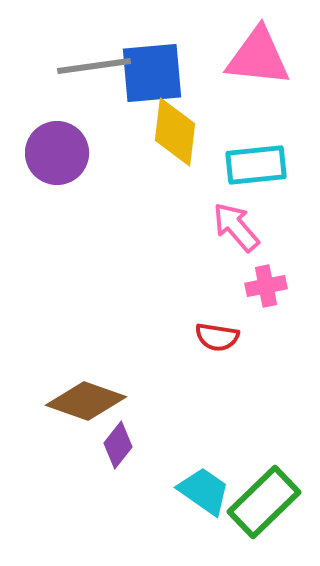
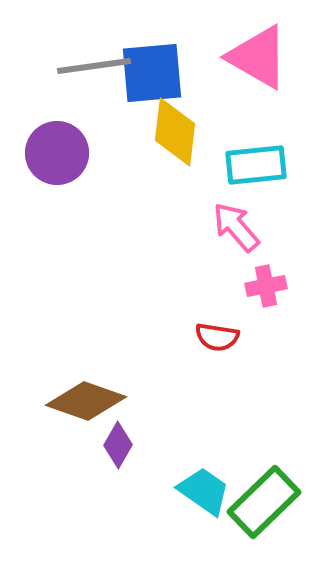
pink triangle: rotated 24 degrees clockwise
purple diamond: rotated 9 degrees counterclockwise
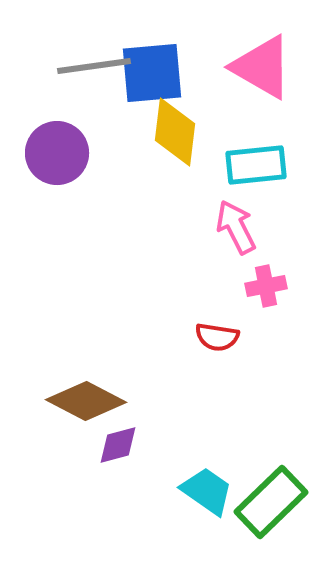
pink triangle: moved 4 px right, 10 px down
pink arrow: rotated 14 degrees clockwise
brown diamond: rotated 8 degrees clockwise
purple diamond: rotated 45 degrees clockwise
cyan trapezoid: moved 3 px right
green rectangle: moved 7 px right
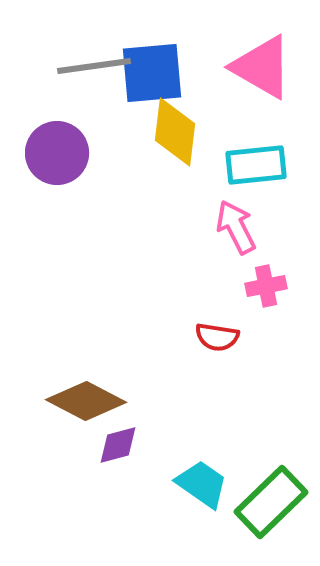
cyan trapezoid: moved 5 px left, 7 px up
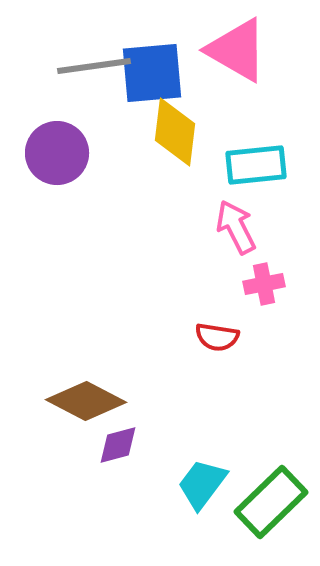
pink triangle: moved 25 px left, 17 px up
pink cross: moved 2 px left, 2 px up
cyan trapezoid: rotated 88 degrees counterclockwise
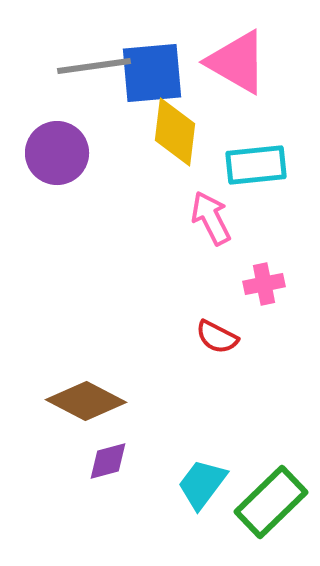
pink triangle: moved 12 px down
pink arrow: moved 25 px left, 9 px up
red semicircle: rotated 18 degrees clockwise
purple diamond: moved 10 px left, 16 px down
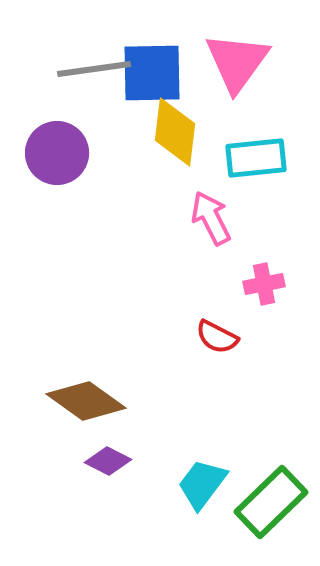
pink triangle: rotated 36 degrees clockwise
gray line: moved 3 px down
blue square: rotated 4 degrees clockwise
cyan rectangle: moved 7 px up
brown diamond: rotated 8 degrees clockwise
purple diamond: rotated 42 degrees clockwise
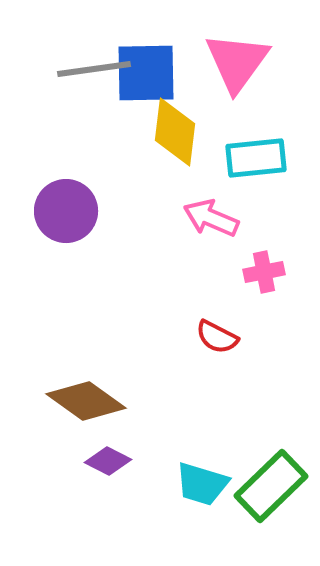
blue square: moved 6 px left
purple circle: moved 9 px right, 58 px down
pink arrow: rotated 40 degrees counterclockwise
pink cross: moved 12 px up
cyan trapezoid: rotated 110 degrees counterclockwise
green rectangle: moved 16 px up
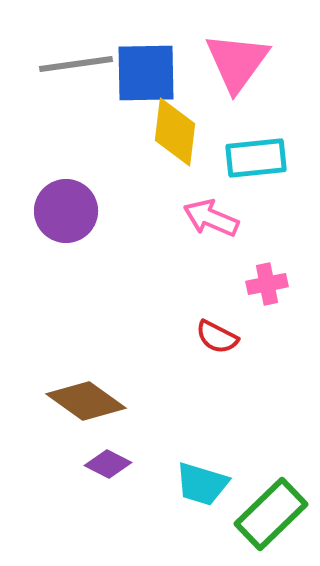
gray line: moved 18 px left, 5 px up
pink cross: moved 3 px right, 12 px down
purple diamond: moved 3 px down
green rectangle: moved 28 px down
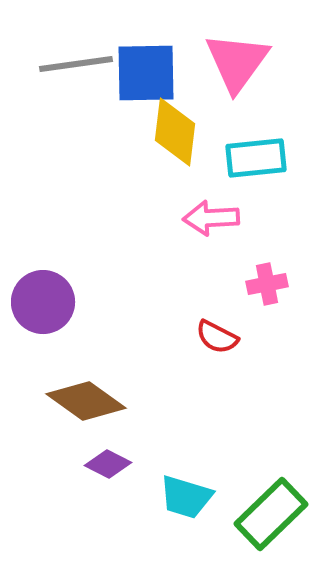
purple circle: moved 23 px left, 91 px down
pink arrow: rotated 26 degrees counterclockwise
cyan trapezoid: moved 16 px left, 13 px down
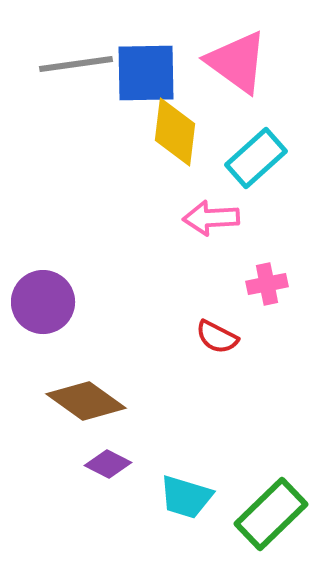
pink triangle: rotated 30 degrees counterclockwise
cyan rectangle: rotated 36 degrees counterclockwise
